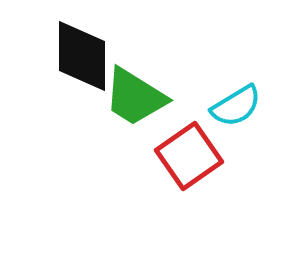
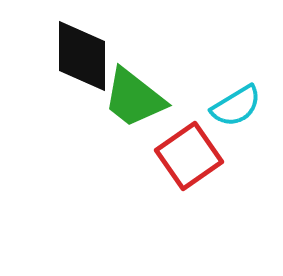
green trapezoid: moved 1 px left, 1 px down; rotated 6 degrees clockwise
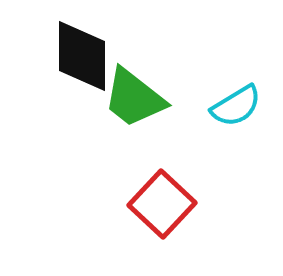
red square: moved 27 px left, 48 px down; rotated 12 degrees counterclockwise
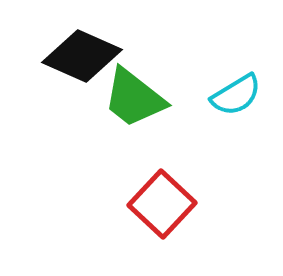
black diamond: rotated 66 degrees counterclockwise
cyan semicircle: moved 11 px up
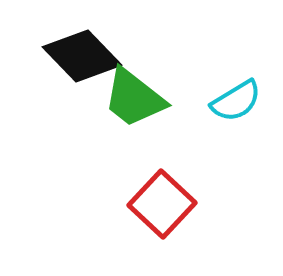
black diamond: rotated 22 degrees clockwise
cyan semicircle: moved 6 px down
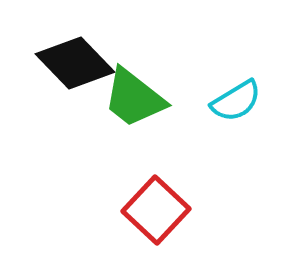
black diamond: moved 7 px left, 7 px down
red square: moved 6 px left, 6 px down
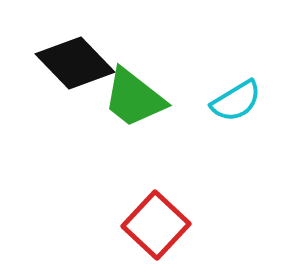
red square: moved 15 px down
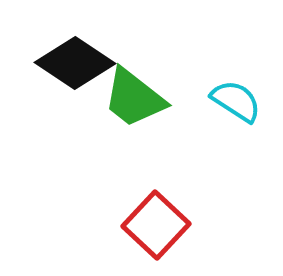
black diamond: rotated 12 degrees counterclockwise
cyan semicircle: rotated 116 degrees counterclockwise
